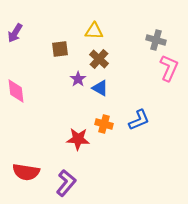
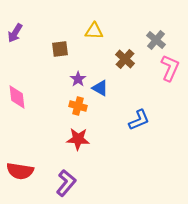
gray cross: rotated 24 degrees clockwise
brown cross: moved 26 px right
pink L-shape: moved 1 px right
pink diamond: moved 1 px right, 6 px down
orange cross: moved 26 px left, 18 px up
red semicircle: moved 6 px left, 1 px up
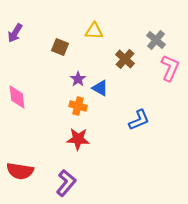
brown square: moved 2 px up; rotated 30 degrees clockwise
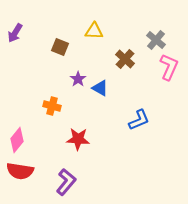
pink L-shape: moved 1 px left, 1 px up
pink diamond: moved 43 px down; rotated 45 degrees clockwise
orange cross: moved 26 px left
purple L-shape: moved 1 px up
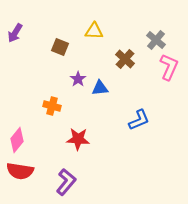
blue triangle: rotated 36 degrees counterclockwise
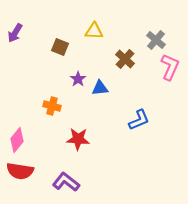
pink L-shape: moved 1 px right
purple L-shape: rotated 92 degrees counterclockwise
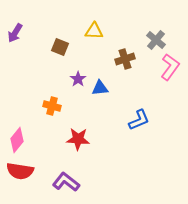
brown cross: rotated 30 degrees clockwise
pink L-shape: rotated 12 degrees clockwise
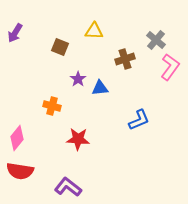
pink diamond: moved 2 px up
purple L-shape: moved 2 px right, 5 px down
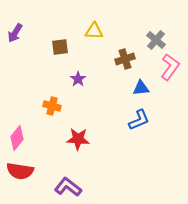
brown square: rotated 30 degrees counterclockwise
blue triangle: moved 41 px right
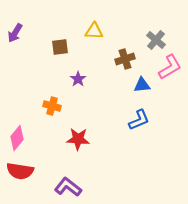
pink L-shape: rotated 24 degrees clockwise
blue triangle: moved 1 px right, 3 px up
